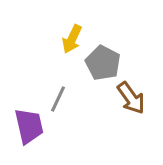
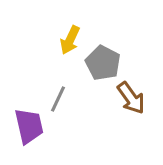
yellow arrow: moved 2 px left, 1 px down
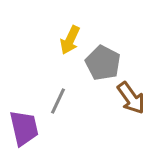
gray line: moved 2 px down
purple trapezoid: moved 5 px left, 2 px down
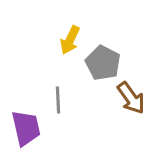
gray line: moved 1 px up; rotated 28 degrees counterclockwise
purple trapezoid: moved 2 px right
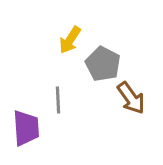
yellow arrow: rotated 8 degrees clockwise
gray pentagon: moved 1 px down
purple trapezoid: rotated 9 degrees clockwise
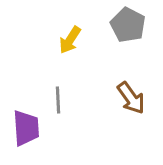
gray pentagon: moved 25 px right, 39 px up
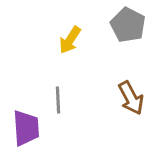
brown arrow: rotated 8 degrees clockwise
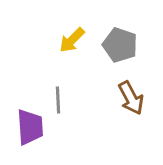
gray pentagon: moved 8 px left, 20 px down; rotated 8 degrees counterclockwise
yellow arrow: moved 2 px right; rotated 12 degrees clockwise
purple trapezoid: moved 4 px right, 1 px up
